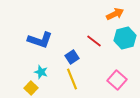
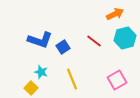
blue square: moved 9 px left, 10 px up
pink square: rotated 18 degrees clockwise
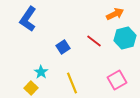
blue L-shape: moved 12 px left, 21 px up; rotated 105 degrees clockwise
cyan star: rotated 16 degrees clockwise
yellow line: moved 4 px down
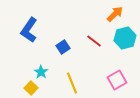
orange arrow: rotated 18 degrees counterclockwise
blue L-shape: moved 1 px right, 11 px down
